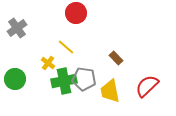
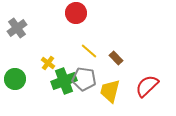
yellow line: moved 23 px right, 4 px down
green cross: rotated 10 degrees counterclockwise
yellow trapezoid: rotated 25 degrees clockwise
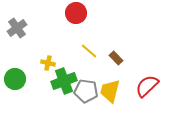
yellow cross: rotated 24 degrees counterclockwise
gray pentagon: moved 2 px right, 12 px down
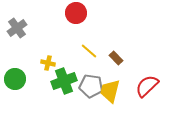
gray pentagon: moved 5 px right, 5 px up
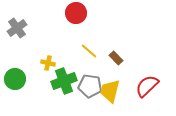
gray pentagon: moved 1 px left
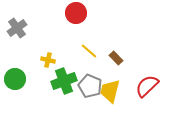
yellow cross: moved 3 px up
gray pentagon: rotated 15 degrees clockwise
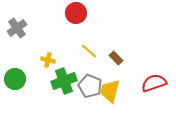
red semicircle: moved 7 px right, 3 px up; rotated 25 degrees clockwise
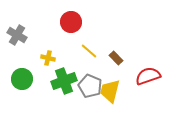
red circle: moved 5 px left, 9 px down
gray cross: moved 7 px down; rotated 24 degrees counterclockwise
yellow cross: moved 2 px up
green circle: moved 7 px right
red semicircle: moved 6 px left, 7 px up
